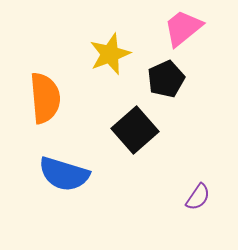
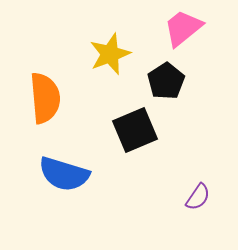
black pentagon: moved 2 px down; rotated 9 degrees counterclockwise
black square: rotated 18 degrees clockwise
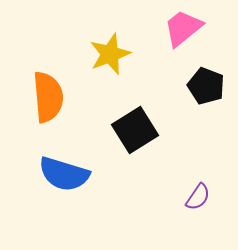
black pentagon: moved 40 px right, 5 px down; rotated 18 degrees counterclockwise
orange semicircle: moved 3 px right, 1 px up
black square: rotated 9 degrees counterclockwise
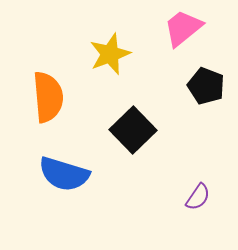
black square: moved 2 px left; rotated 12 degrees counterclockwise
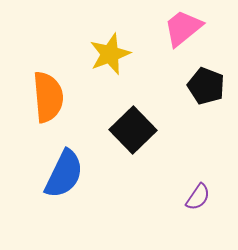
blue semicircle: rotated 81 degrees counterclockwise
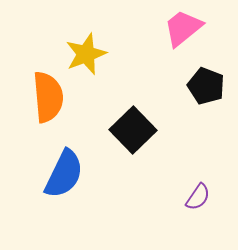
yellow star: moved 24 px left
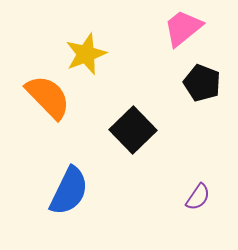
black pentagon: moved 4 px left, 3 px up
orange semicircle: rotated 39 degrees counterclockwise
blue semicircle: moved 5 px right, 17 px down
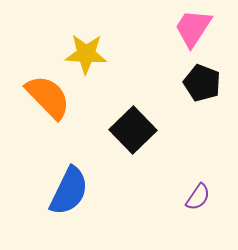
pink trapezoid: moved 10 px right; rotated 18 degrees counterclockwise
yellow star: rotated 24 degrees clockwise
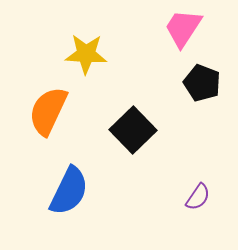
pink trapezoid: moved 10 px left
orange semicircle: moved 14 px down; rotated 111 degrees counterclockwise
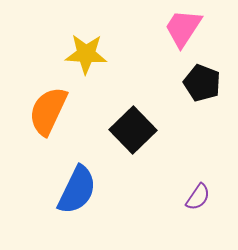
blue semicircle: moved 8 px right, 1 px up
